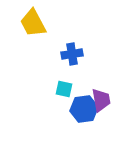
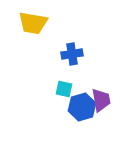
yellow trapezoid: rotated 52 degrees counterclockwise
blue hexagon: moved 2 px left, 2 px up; rotated 8 degrees counterclockwise
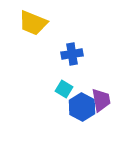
yellow trapezoid: rotated 12 degrees clockwise
cyan square: rotated 18 degrees clockwise
blue hexagon: rotated 16 degrees counterclockwise
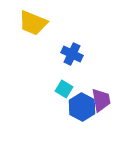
blue cross: rotated 35 degrees clockwise
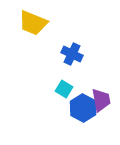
blue hexagon: moved 1 px right, 1 px down
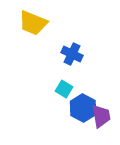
purple trapezoid: moved 16 px down
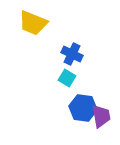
cyan square: moved 3 px right, 11 px up
blue hexagon: rotated 20 degrees counterclockwise
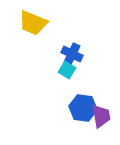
cyan square: moved 8 px up
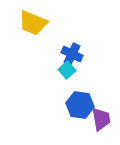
cyan square: rotated 18 degrees clockwise
blue hexagon: moved 3 px left, 3 px up
purple trapezoid: moved 3 px down
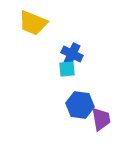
cyan square: moved 1 px up; rotated 36 degrees clockwise
